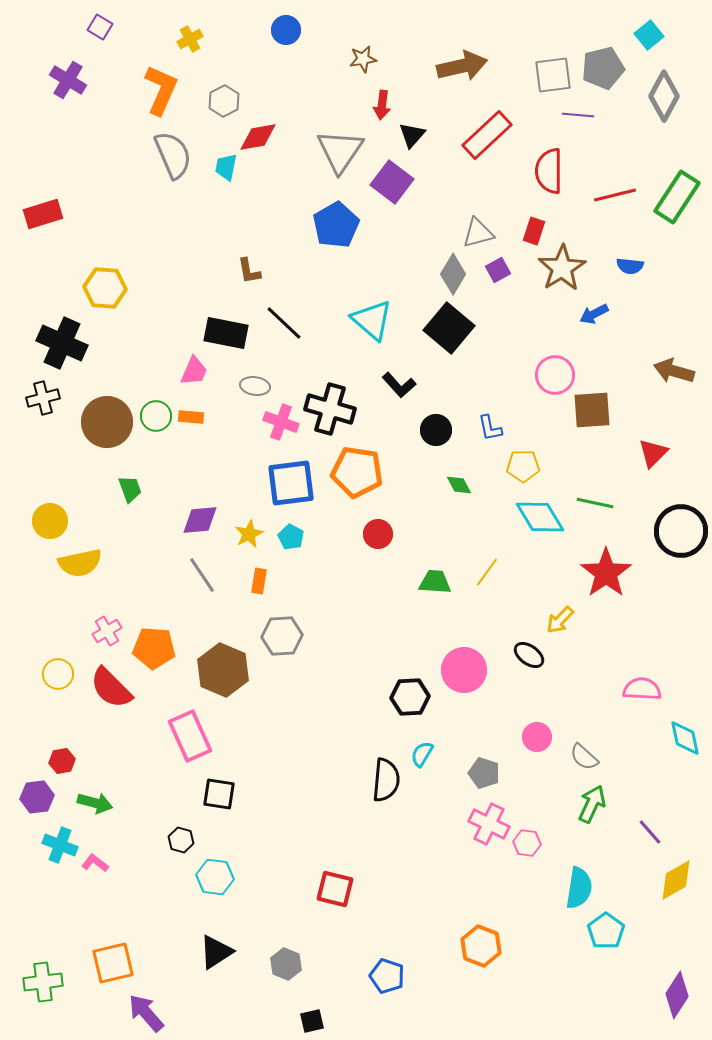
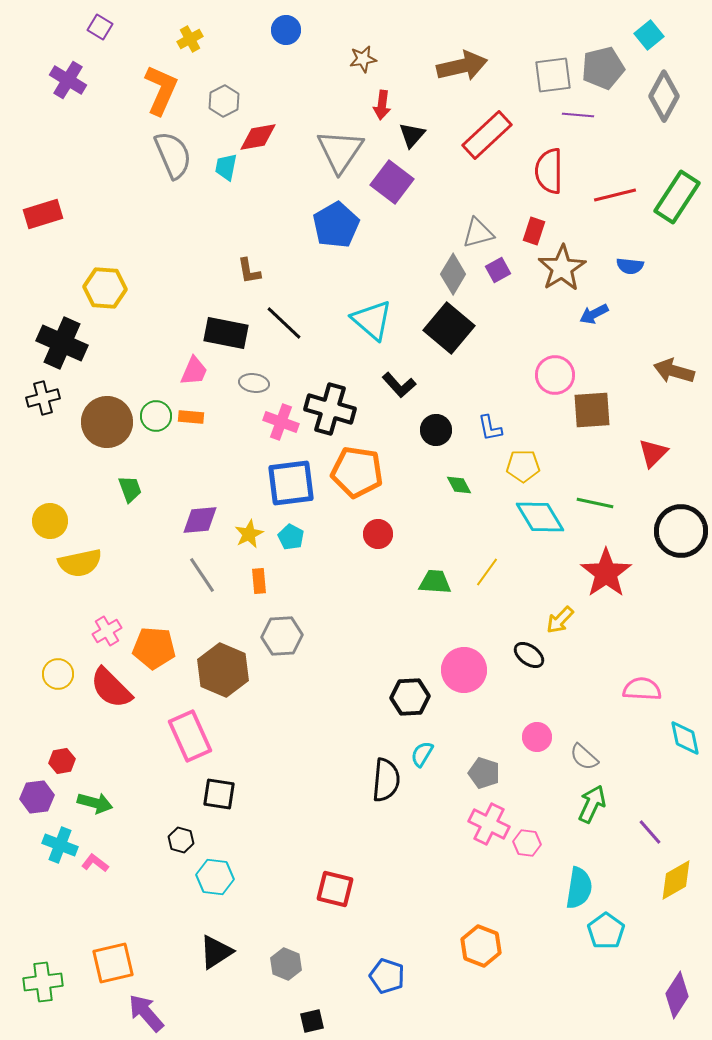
gray ellipse at (255, 386): moved 1 px left, 3 px up
orange rectangle at (259, 581): rotated 15 degrees counterclockwise
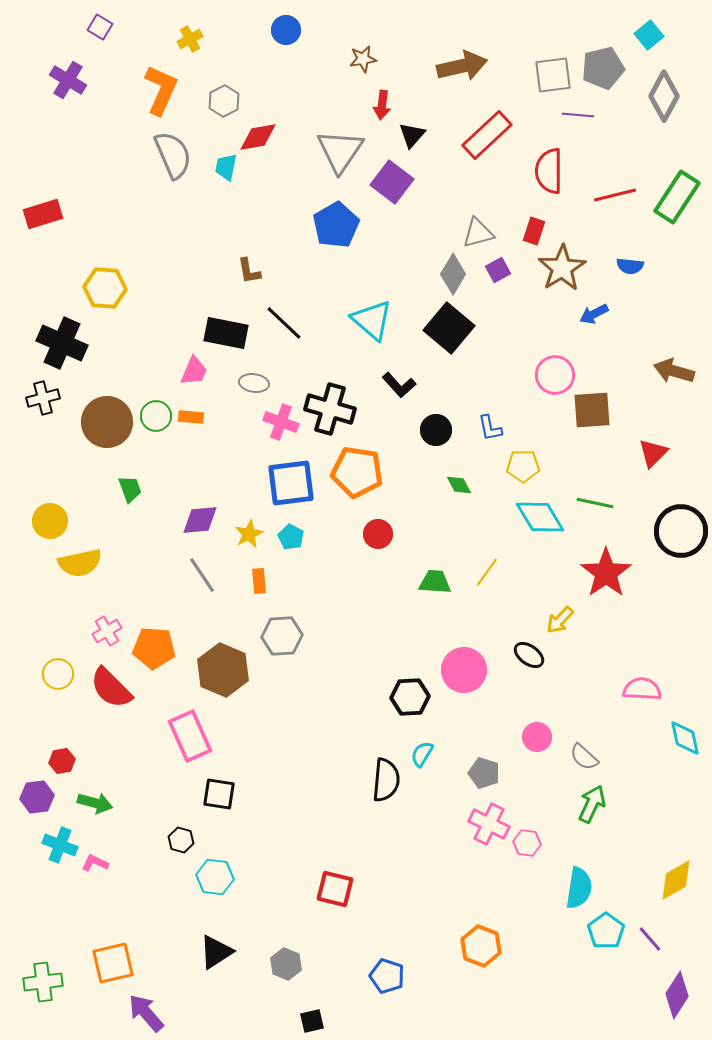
purple line at (650, 832): moved 107 px down
pink L-shape at (95, 863): rotated 12 degrees counterclockwise
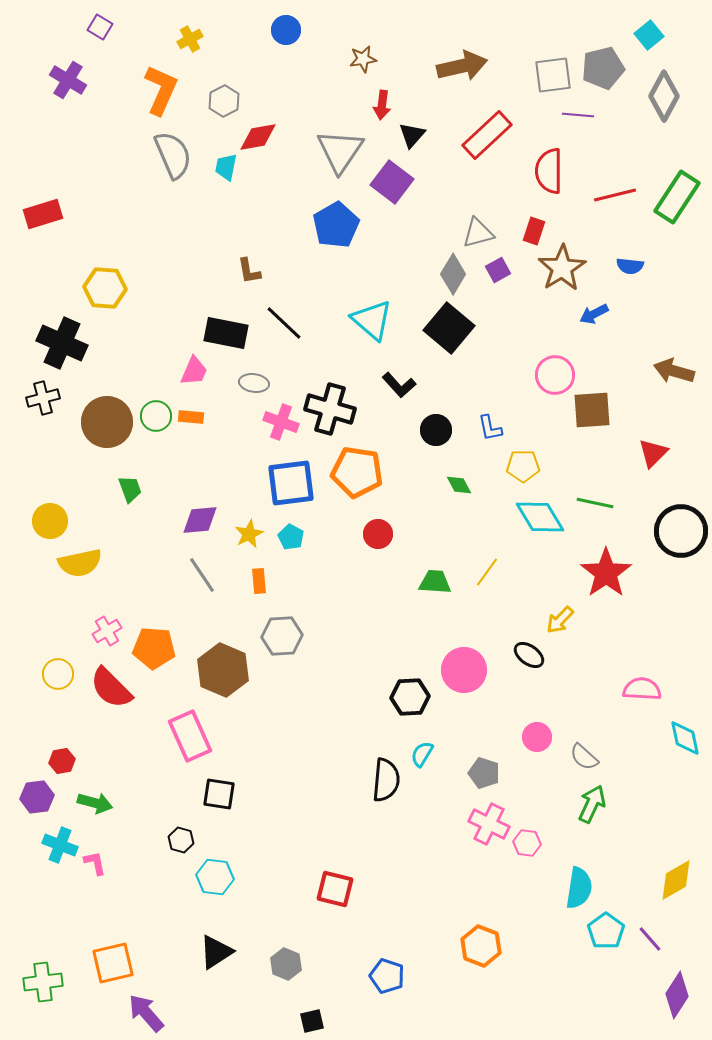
pink L-shape at (95, 863): rotated 52 degrees clockwise
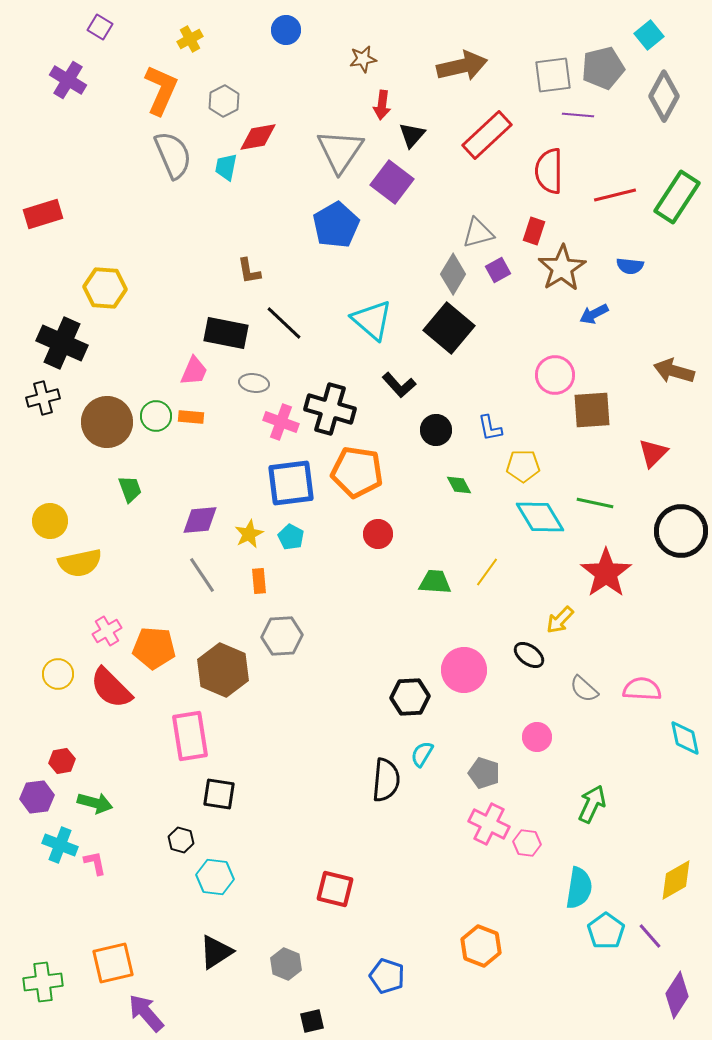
pink rectangle at (190, 736): rotated 15 degrees clockwise
gray semicircle at (584, 757): moved 68 px up
purple line at (650, 939): moved 3 px up
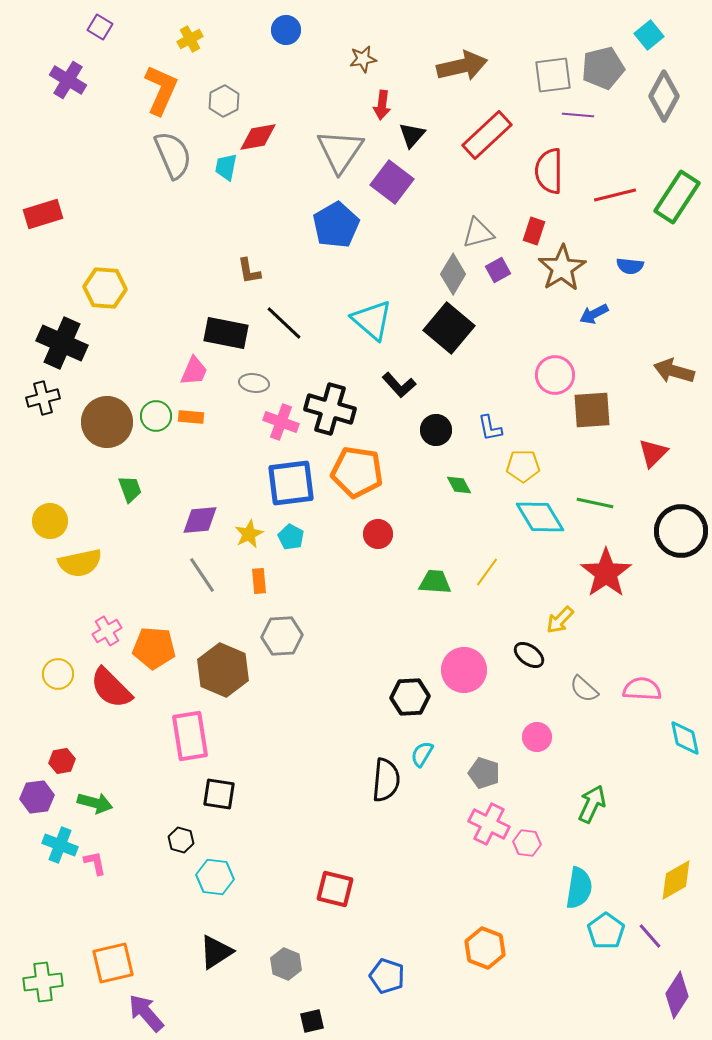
orange hexagon at (481, 946): moved 4 px right, 2 px down
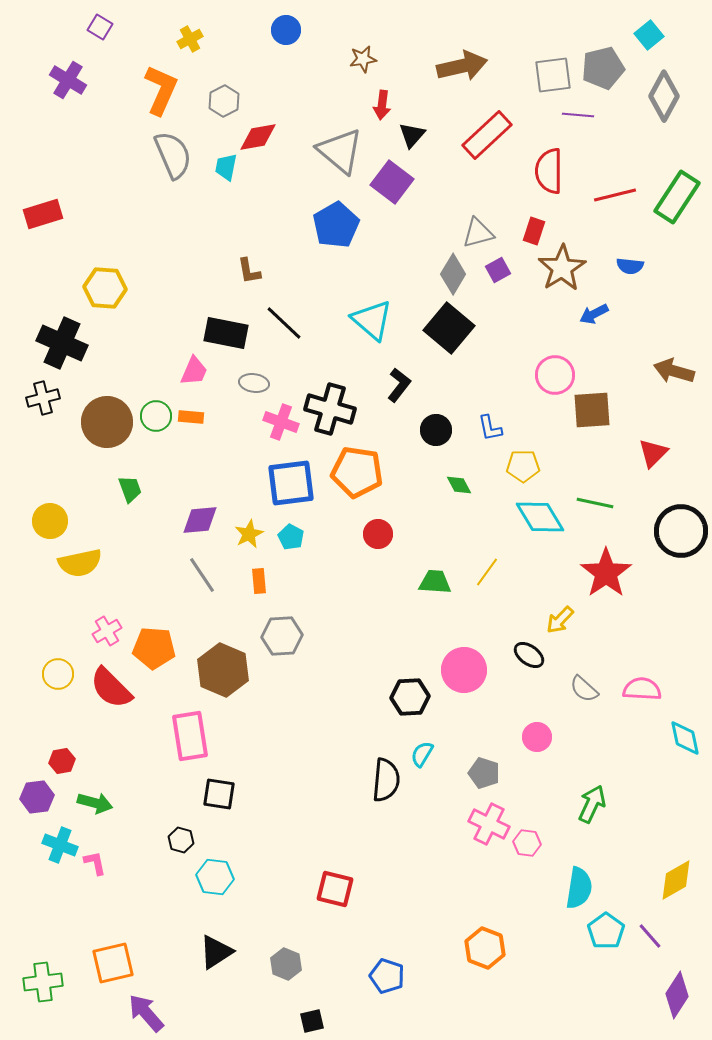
gray triangle at (340, 151): rotated 24 degrees counterclockwise
black L-shape at (399, 385): rotated 100 degrees counterclockwise
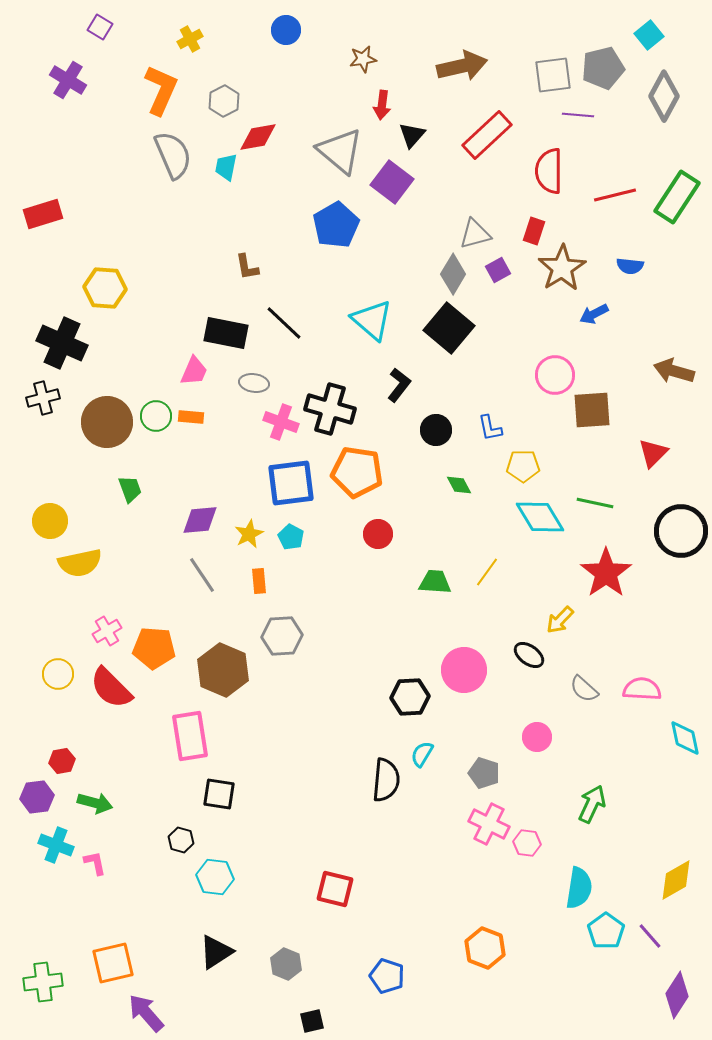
gray triangle at (478, 233): moved 3 px left, 1 px down
brown L-shape at (249, 271): moved 2 px left, 4 px up
cyan cross at (60, 845): moved 4 px left
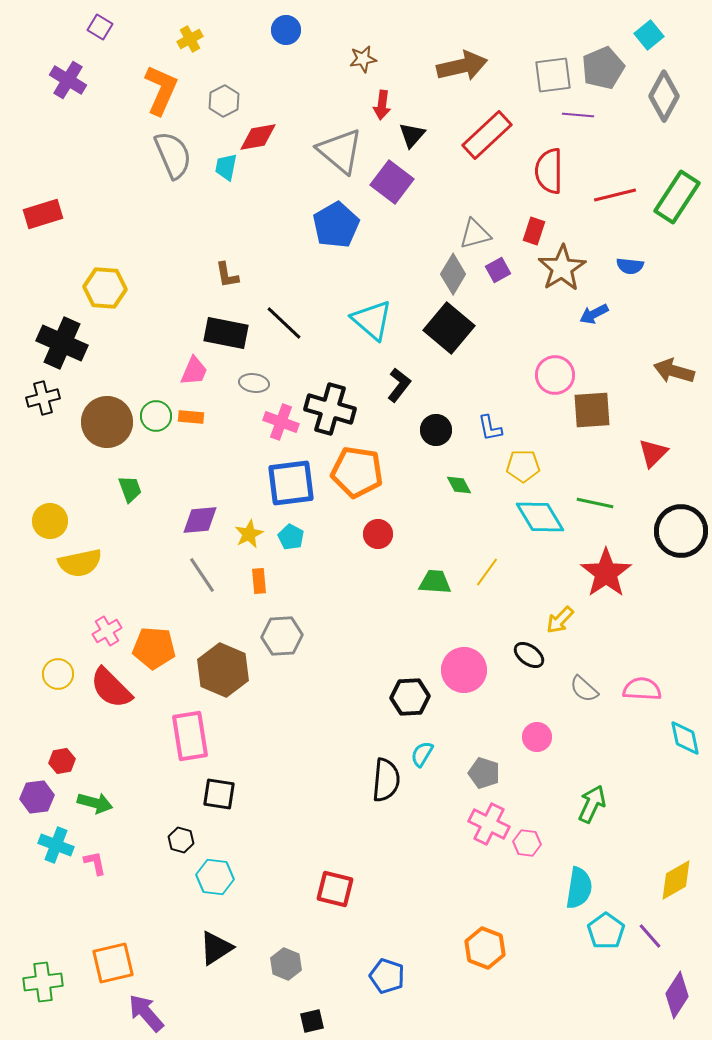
gray pentagon at (603, 68): rotated 9 degrees counterclockwise
brown L-shape at (247, 267): moved 20 px left, 8 px down
black triangle at (216, 952): moved 4 px up
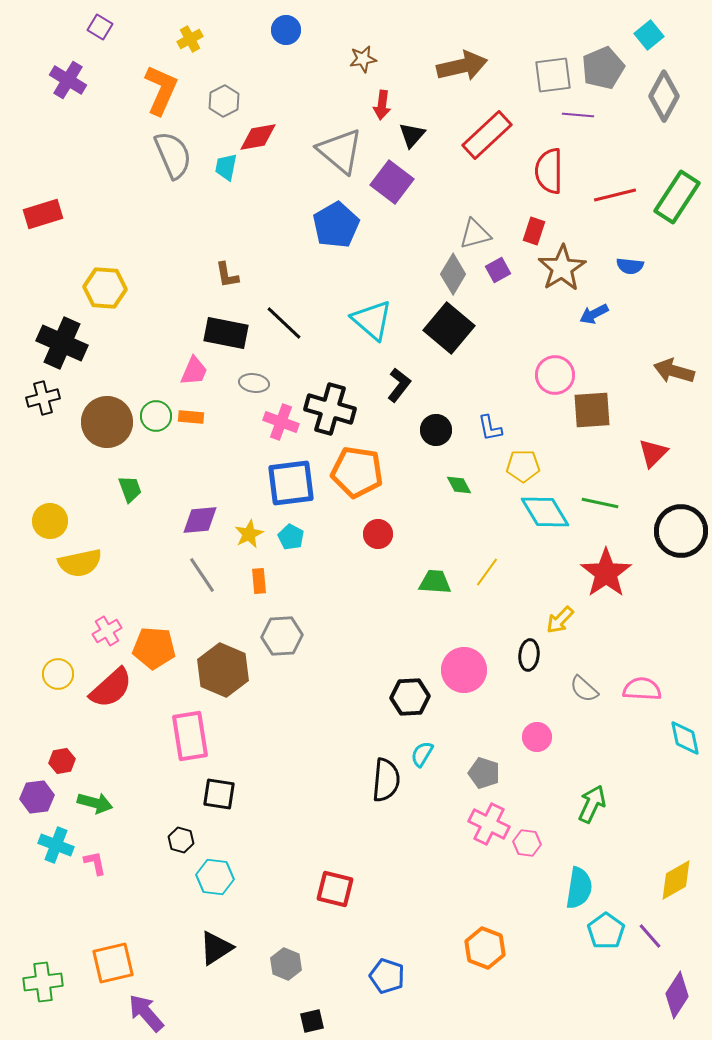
green line at (595, 503): moved 5 px right
cyan diamond at (540, 517): moved 5 px right, 5 px up
black ellipse at (529, 655): rotated 60 degrees clockwise
red semicircle at (111, 688): rotated 87 degrees counterclockwise
